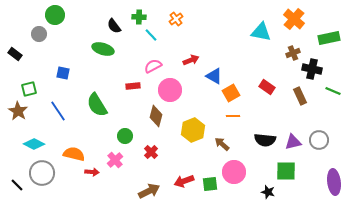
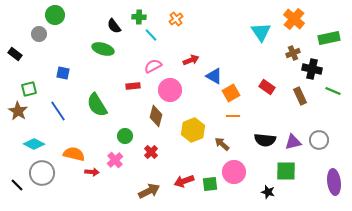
cyan triangle at (261, 32): rotated 45 degrees clockwise
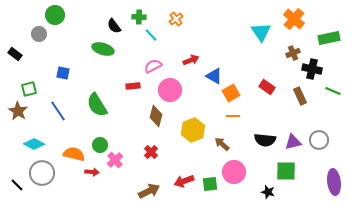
green circle at (125, 136): moved 25 px left, 9 px down
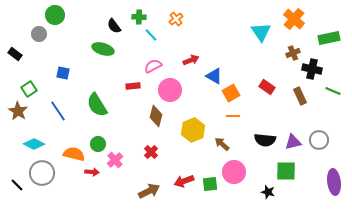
green square at (29, 89): rotated 21 degrees counterclockwise
green circle at (100, 145): moved 2 px left, 1 px up
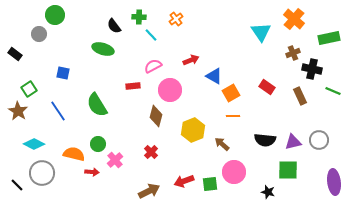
green square at (286, 171): moved 2 px right, 1 px up
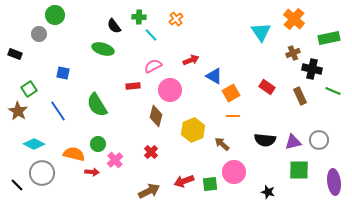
black rectangle at (15, 54): rotated 16 degrees counterclockwise
green square at (288, 170): moved 11 px right
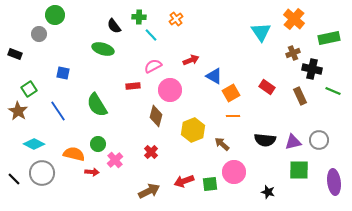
black line at (17, 185): moved 3 px left, 6 px up
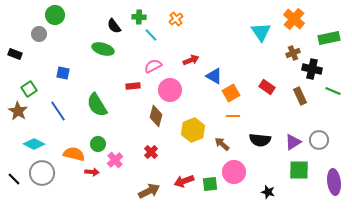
black semicircle at (265, 140): moved 5 px left
purple triangle at (293, 142): rotated 18 degrees counterclockwise
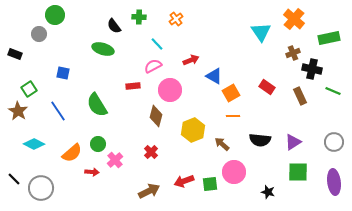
cyan line at (151, 35): moved 6 px right, 9 px down
gray circle at (319, 140): moved 15 px right, 2 px down
orange semicircle at (74, 154): moved 2 px left, 1 px up; rotated 125 degrees clockwise
green square at (299, 170): moved 1 px left, 2 px down
gray circle at (42, 173): moved 1 px left, 15 px down
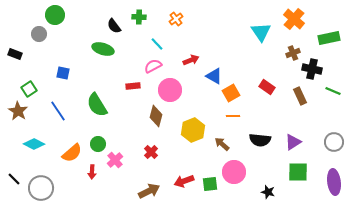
red arrow at (92, 172): rotated 88 degrees clockwise
